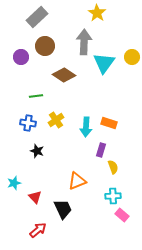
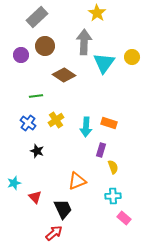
purple circle: moved 2 px up
blue cross: rotated 28 degrees clockwise
pink rectangle: moved 2 px right, 3 px down
red arrow: moved 16 px right, 3 px down
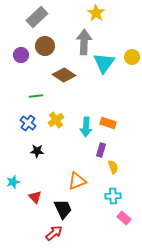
yellow star: moved 1 px left
orange rectangle: moved 1 px left
black star: rotated 16 degrees counterclockwise
cyan star: moved 1 px left, 1 px up
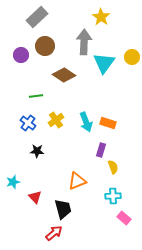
yellow star: moved 5 px right, 4 px down
cyan arrow: moved 5 px up; rotated 24 degrees counterclockwise
black trapezoid: rotated 10 degrees clockwise
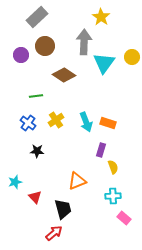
cyan star: moved 2 px right
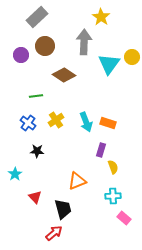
cyan triangle: moved 5 px right, 1 px down
cyan star: moved 8 px up; rotated 16 degrees counterclockwise
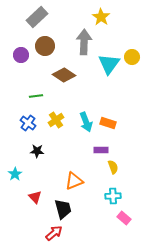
purple rectangle: rotated 72 degrees clockwise
orange triangle: moved 3 px left
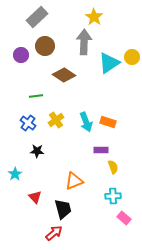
yellow star: moved 7 px left
cyan triangle: moved 1 px up; rotated 20 degrees clockwise
orange rectangle: moved 1 px up
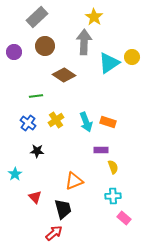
purple circle: moved 7 px left, 3 px up
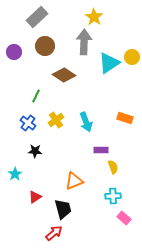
green line: rotated 56 degrees counterclockwise
orange rectangle: moved 17 px right, 4 px up
black star: moved 2 px left
red triangle: rotated 40 degrees clockwise
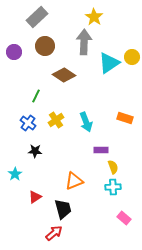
cyan cross: moved 9 px up
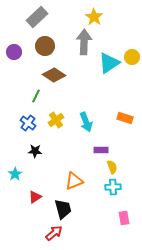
brown diamond: moved 10 px left
yellow semicircle: moved 1 px left
pink rectangle: rotated 40 degrees clockwise
